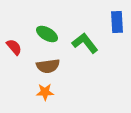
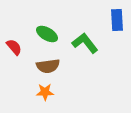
blue rectangle: moved 2 px up
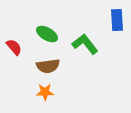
green L-shape: moved 1 px down
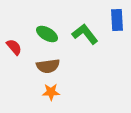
green L-shape: moved 10 px up
orange star: moved 6 px right
